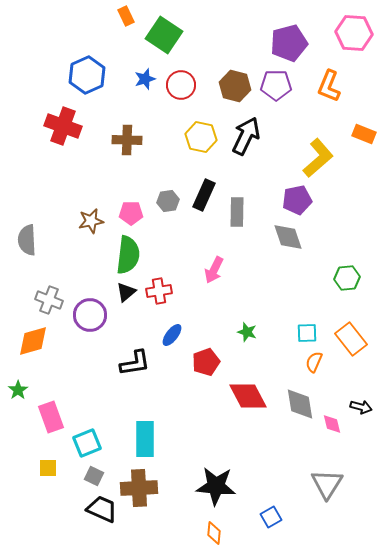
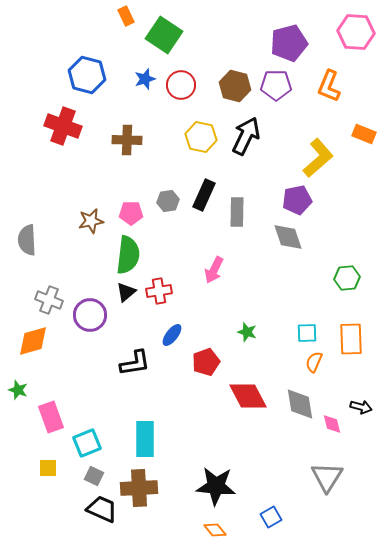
pink hexagon at (354, 33): moved 2 px right, 1 px up
blue hexagon at (87, 75): rotated 21 degrees counterclockwise
orange rectangle at (351, 339): rotated 36 degrees clockwise
green star at (18, 390): rotated 18 degrees counterclockwise
gray triangle at (327, 484): moved 7 px up
orange diamond at (214, 533): moved 1 px right, 3 px up; rotated 45 degrees counterclockwise
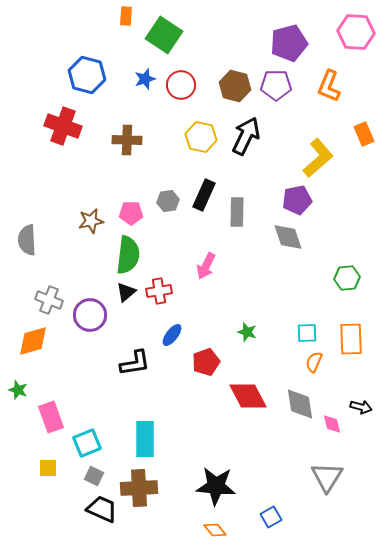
orange rectangle at (126, 16): rotated 30 degrees clockwise
orange rectangle at (364, 134): rotated 45 degrees clockwise
pink arrow at (214, 270): moved 8 px left, 4 px up
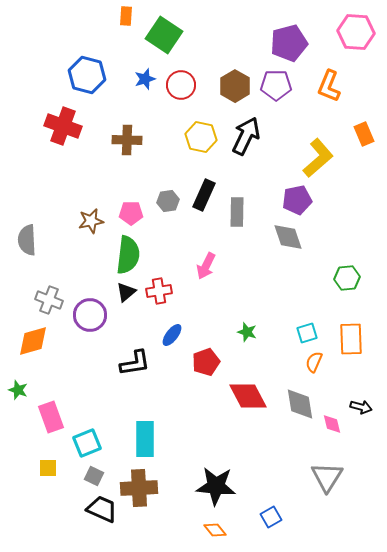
brown hexagon at (235, 86): rotated 16 degrees clockwise
cyan square at (307, 333): rotated 15 degrees counterclockwise
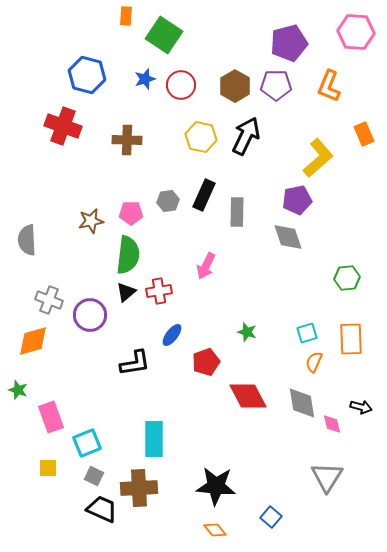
gray diamond at (300, 404): moved 2 px right, 1 px up
cyan rectangle at (145, 439): moved 9 px right
blue square at (271, 517): rotated 20 degrees counterclockwise
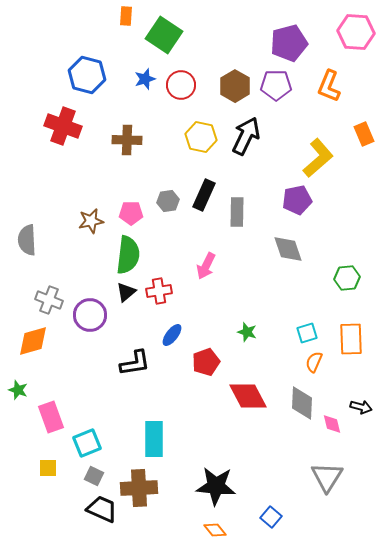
gray diamond at (288, 237): moved 12 px down
gray diamond at (302, 403): rotated 12 degrees clockwise
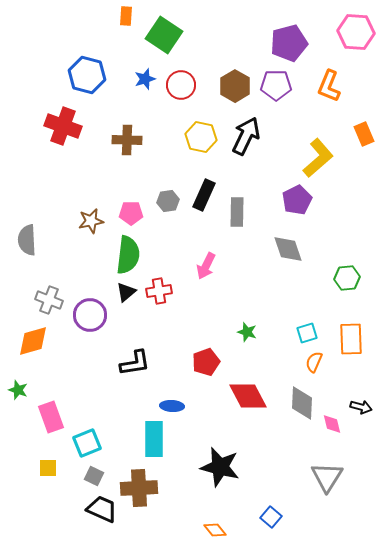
purple pentagon at (297, 200): rotated 16 degrees counterclockwise
blue ellipse at (172, 335): moved 71 px down; rotated 55 degrees clockwise
black star at (216, 486): moved 4 px right, 19 px up; rotated 9 degrees clockwise
